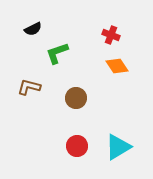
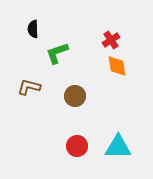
black semicircle: rotated 114 degrees clockwise
red cross: moved 5 px down; rotated 36 degrees clockwise
orange diamond: rotated 25 degrees clockwise
brown circle: moved 1 px left, 2 px up
cyan triangle: rotated 32 degrees clockwise
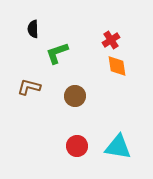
cyan triangle: rotated 8 degrees clockwise
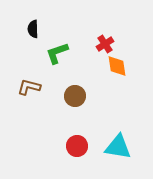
red cross: moved 6 px left, 4 px down
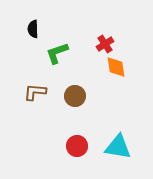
orange diamond: moved 1 px left, 1 px down
brown L-shape: moved 6 px right, 5 px down; rotated 10 degrees counterclockwise
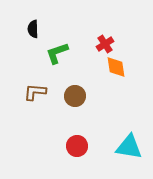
cyan triangle: moved 11 px right
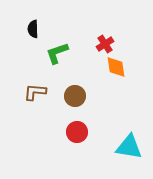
red circle: moved 14 px up
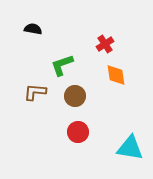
black semicircle: rotated 102 degrees clockwise
green L-shape: moved 5 px right, 12 px down
orange diamond: moved 8 px down
red circle: moved 1 px right
cyan triangle: moved 1 px right, 1 px down
